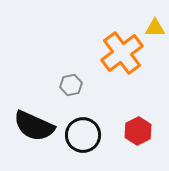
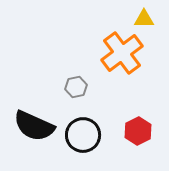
yellow triangle: moved 11 px left, 9 px up
gray hexagon: moved 5 px right, 2 px down
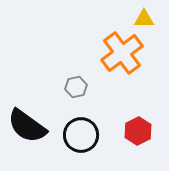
black semicircle: moved 7 px left; rotated 12 degrees clockwise
black circle: moved 2 px left
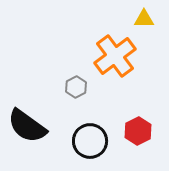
orange cross: moved 7 px left, 3 px down
gray hexagon: rotated 15 degrees counterclockwise
black circle: moved 9 px right, 6 px down
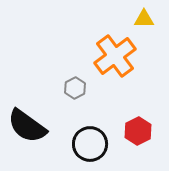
gray hexagon: moved 1 px left, 1 px down
black circle: moved 3 px down
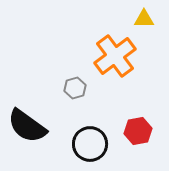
gray hexagon: rotated 10 degrees clockwise
red hexagon: rotated 16 degrees clockwise
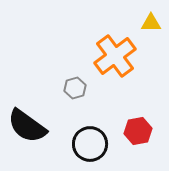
yellow triangle: moved 7 px right, 4 px down
